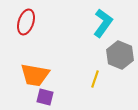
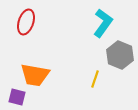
purple square: moved 28 px left
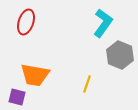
yellow line: moved 8 px left, 5 px down
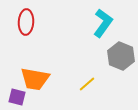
red ellipse: rotated 15 degrees counterclockwise
gray hexagon: moved 1 px right, 1 px down
orange trapezoid: moved 4 px down
yellow line: rotated 30 degrees clockwise
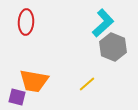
cyan L-shape: rotated 12 degrees clockwise
gray hexagon: moved 8 px left, 9 px up
orange trapezoid: moved 1 px left, 2 px down
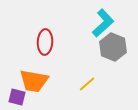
red ellipse: moved 19 px right, 20 px down
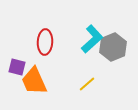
cyan L-shape: moved 11 px left, 16 px down
gray hexagon: rotated 16 degrees clockwise
orange trapezoid: rotated 56 degrees clockwise
purple square: moved 30 px up
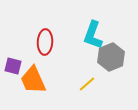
cyan L-shape: moved 1 px right, 4 px up; rotated 152 degrees clockwise
gray hexagon: moved 2 px left, 10 px down
purple square: moved 4 px left, 1 px up
orange trapezoid: moved 1 px left, 1 px up
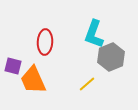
cyan L-shape: moved 1 px right, 1 px up
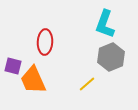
cyan L-shape: moved 11 px right, 10 px up
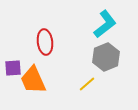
cyan L-shape: rotated 148 degrees counterclockwise
red ellipse: rotated 10 degrees counterclockwise
gray hexagon: moved 5 px left
purple square: moved 2 px down; rotated 18 degrees counterclockwise
